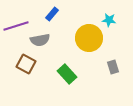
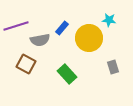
blue rectangle: moved 10 px right, 14 px down
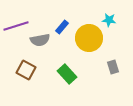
blue rectangle: moved 1 px up
brown square: moved 6 px down
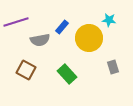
purple line: moved 4 px up
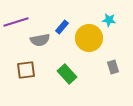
brown square: rotated 36 degrees counterclockwise
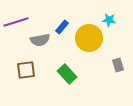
gray rectangle: moved 5 px right, 2 px up
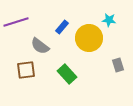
gray semicircle: moved 6 px down; rotated 48 degrees clockwise
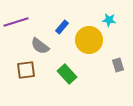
yellow circle: moved 2 px down
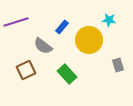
gray semicircle: moved 3 px right
brown square: rotated 18 degrees counterclockwise
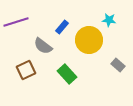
gray rectangle: rotated 32 degrees counterclockwise
